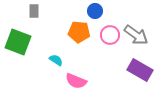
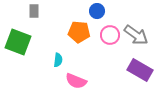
blue circle: moved 2 px right
cyan semicircle: moved 2 px right; rotated 64 degrees clockwise
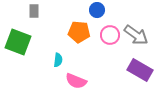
blue circle: moved 1 px up
